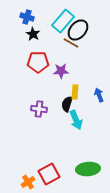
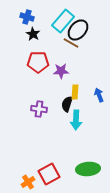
cyan arrow: rotated 24 degrees clockwise
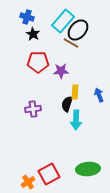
purple cross: moved 6 px left; rotated 14 degrees counterclockwise
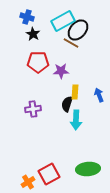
cyan rectangle: rotated 20 degrees clockwise
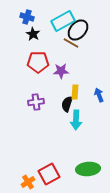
purple cross: moved 3 px right, 7 px up
